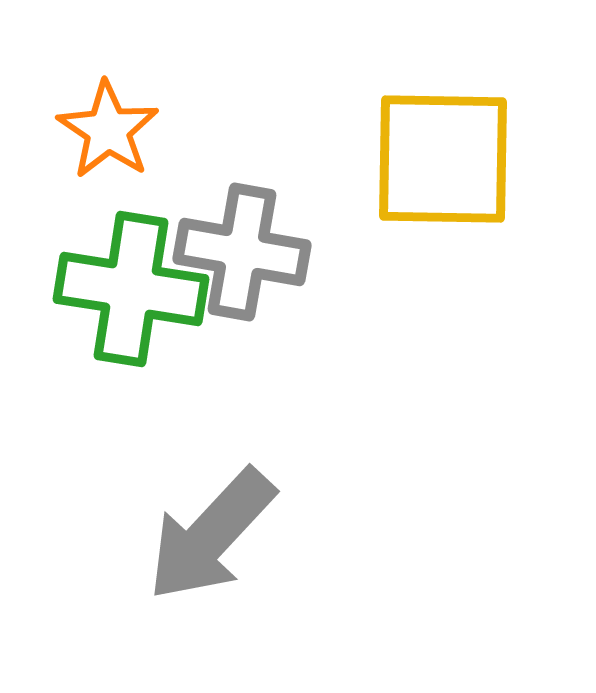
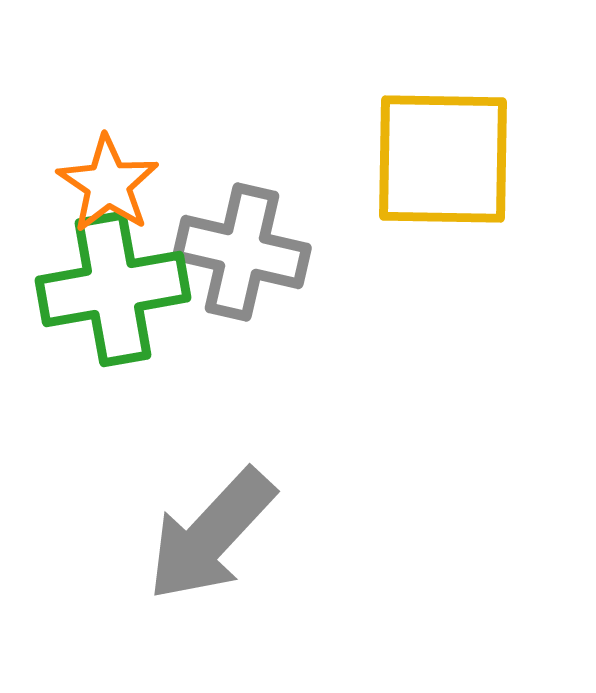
orange star: moved 54 px down
gray cross: rotated 3 degrees clockwise
green cross: moved 18 px left; rotated 19 degrees counterclockwise
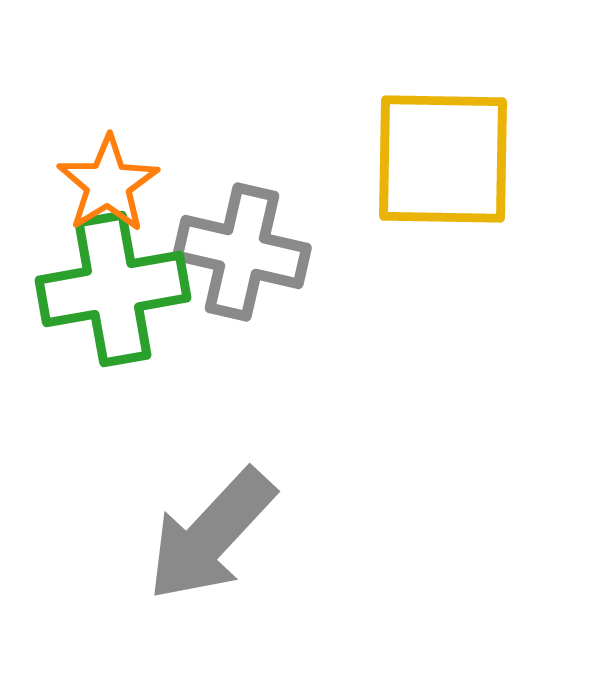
orange star: rotated 6 degrees clockwise
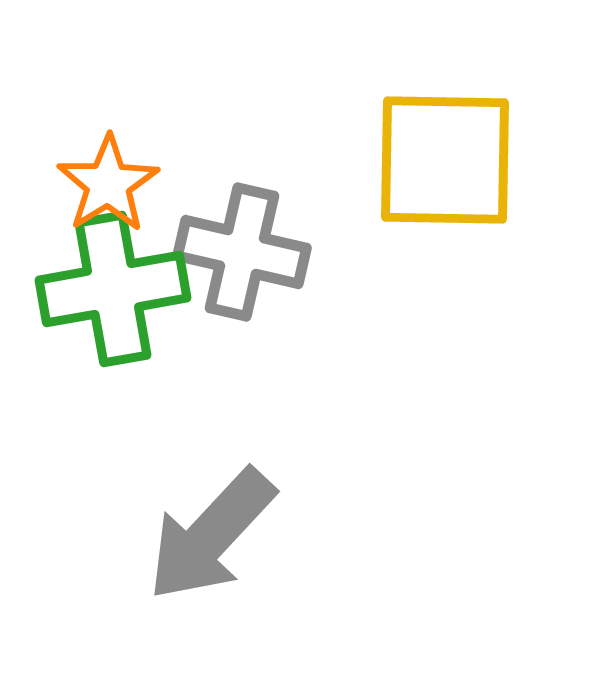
yellow square: moved 2 px right, 1 px down
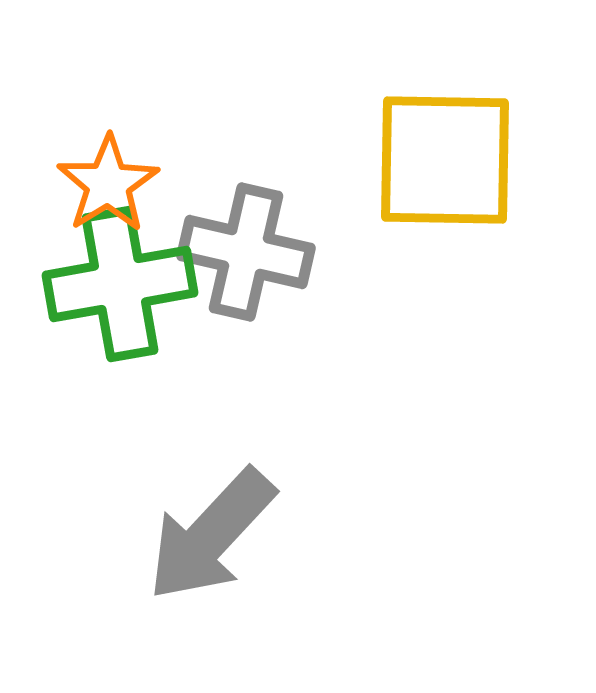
gray cross: moved 4 px right
green cross: moved 7 px right, 5 px up
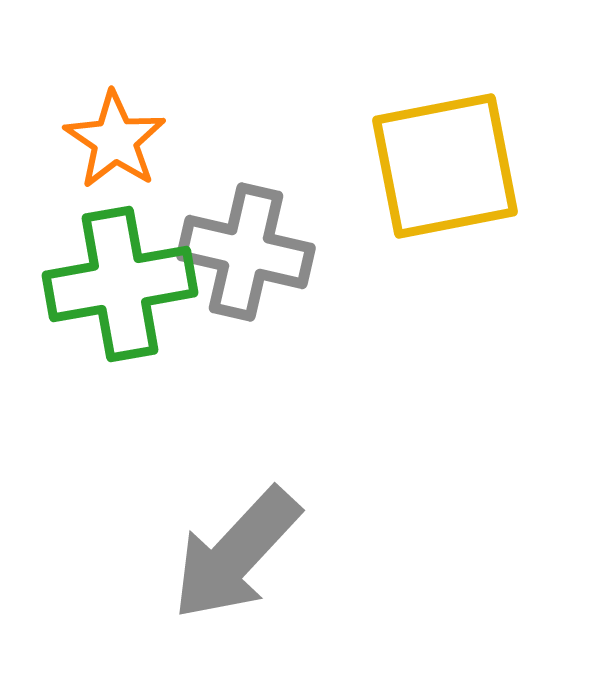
yellow square: moved 6 px down; rotated 12 degrees counterclockwise
orange star: moved 7 px right, 44 px up; rotated 6 degrees counterclockwise
gray arrow: moved 25 px right, 19 px down
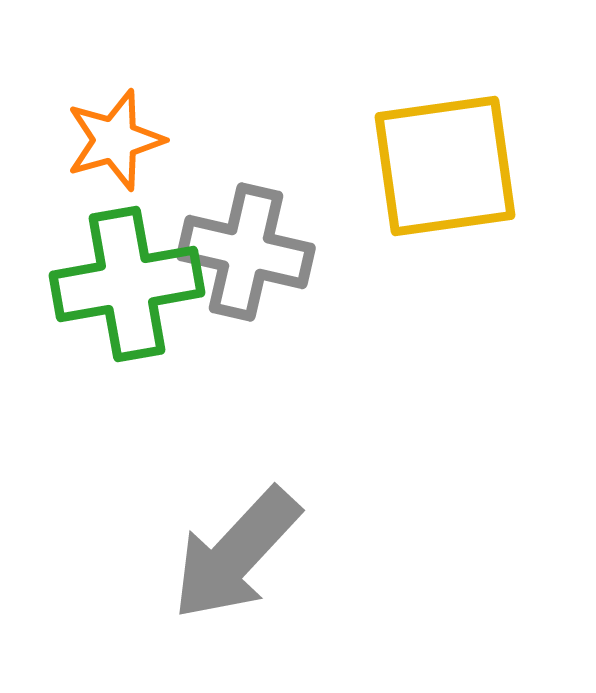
orange star: rotated 22 degrees clockwise
yellow square: rotated 3 degrees clockwise
green cross: moved 7 px right
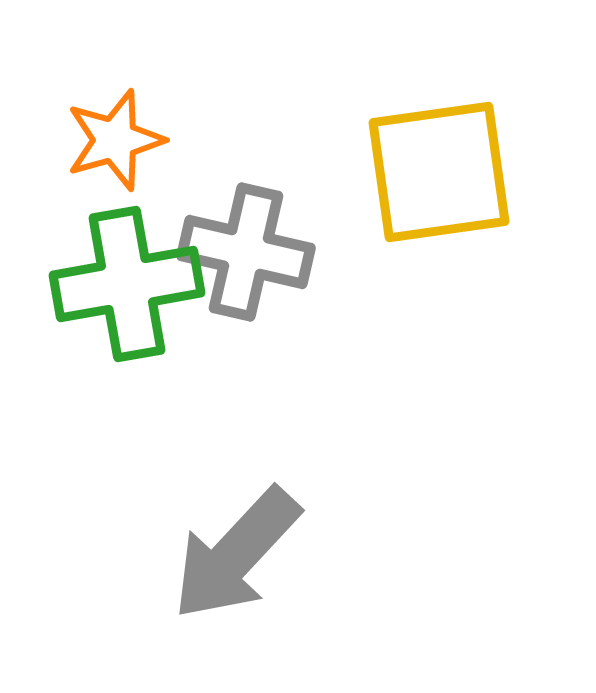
yellow square: moved 6 px left, 6 px down
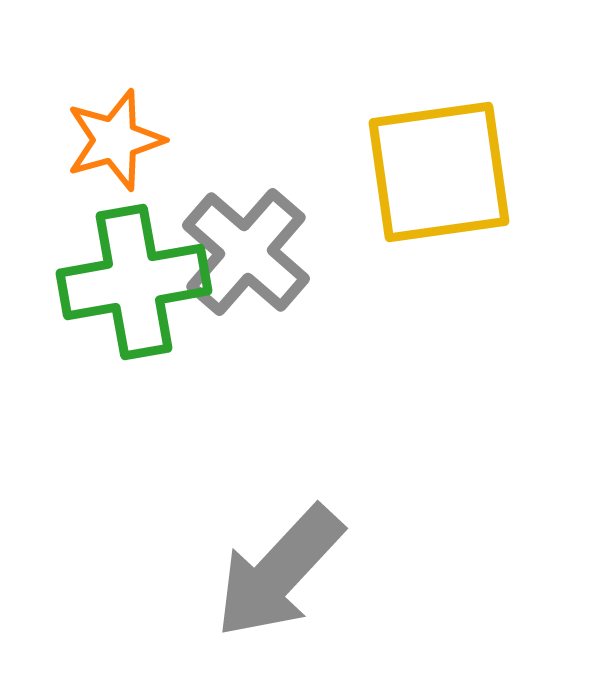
gray cross: rotated 28 degrees clockwise
green cross: moved 7 px right, 2 px up
gray arrow: moved 43 px right, 18 px down
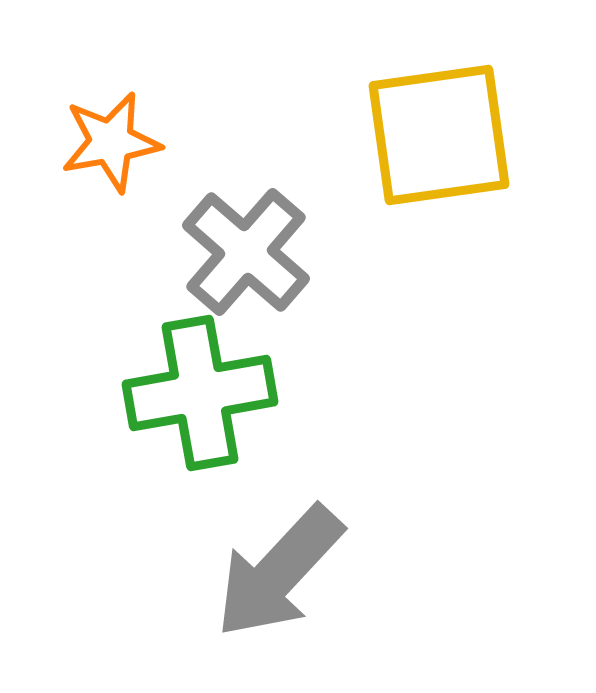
orange star: moved 4 px left, 2 px down; rotated 6 degrees clockwise
yellow square: moved 37 px up
green cross: moved 66 px right, 111 px down
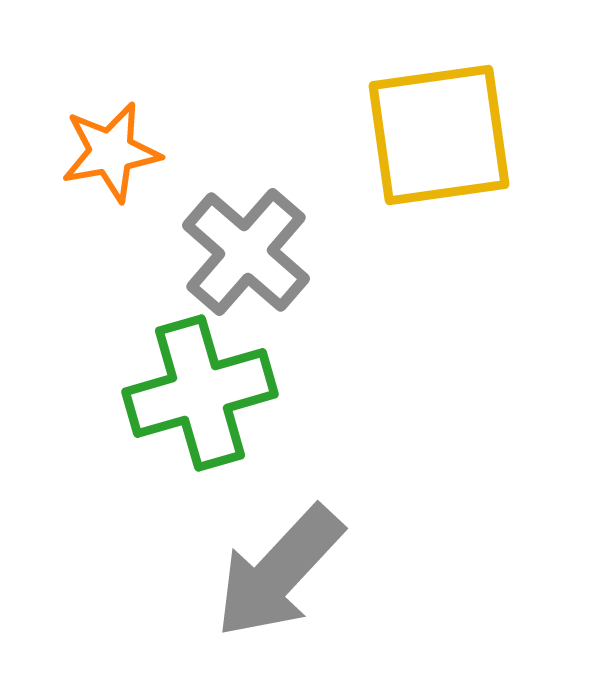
orange star: moved 10 px down
green cross: rotated 6 degrees counterclockwise
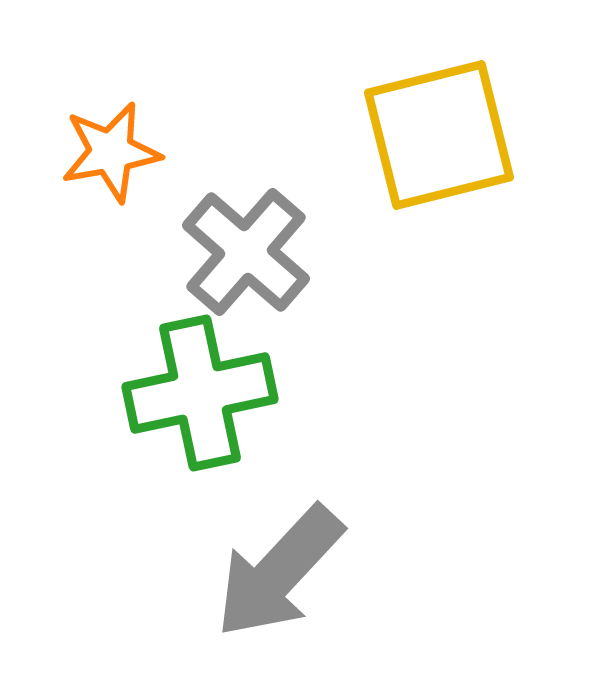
yellow square: rotated 6 degrees counterclockwise
green cross: rotated 4 degrees clockwise
